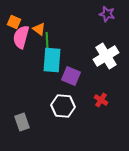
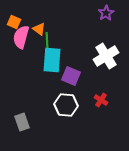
purple star: moved 1 px left, 1 px up; rotated 28 degrees clockwise
white hexagon: moved 3 px right, 1 px up
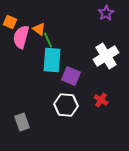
orange square: moved 4 px left
green line: moved 1 px right; rotated 21 degrees counterclockwise
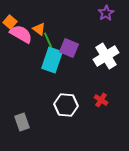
orange square: rotated 16 degrees clockwise
pink semicircle: moved 3 px up; rotated 105 degrees clockwise
cyan rectangle: rotated 15 degrees clockwise
purple square: moved 2 px left, 28 px up
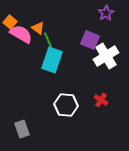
orange triangle: moved 1 px left, 1 px up
purple square: moved 21 px right, 8 px up
gray rectangle: moved 7 px down
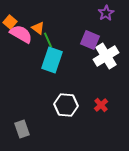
red cross: moved 5 px down; rotated 16 degrees clockwise
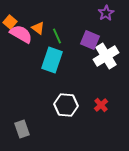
green line: moved 9 px right, 4 px up
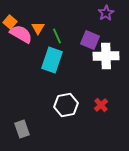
orange triangle: rotated 24 degrees clockwise
white cross: rotated 30 degrees clockwise
white hexagon: rotated 15 degrees counterclockwise
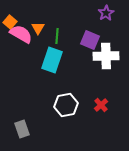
green line: rotated 28 degrees clockwise
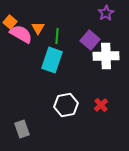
purple square: rotated 18 degrees clockwise
